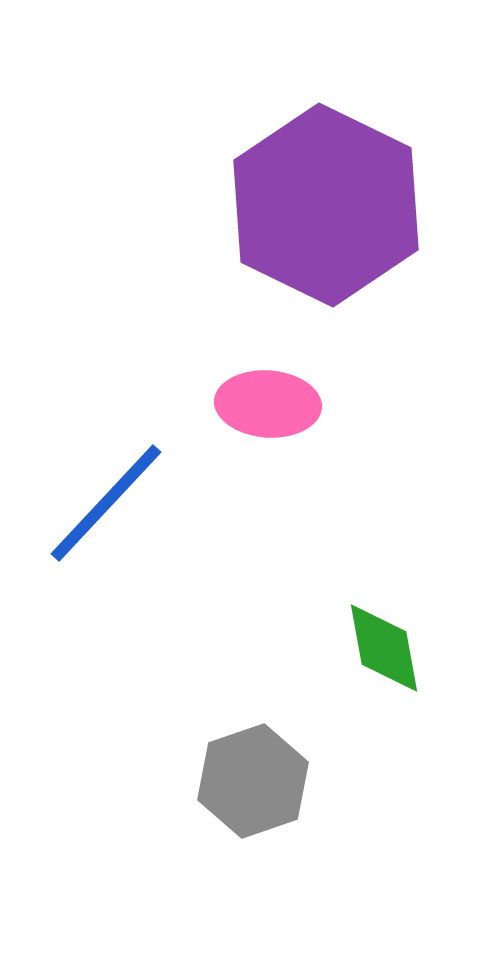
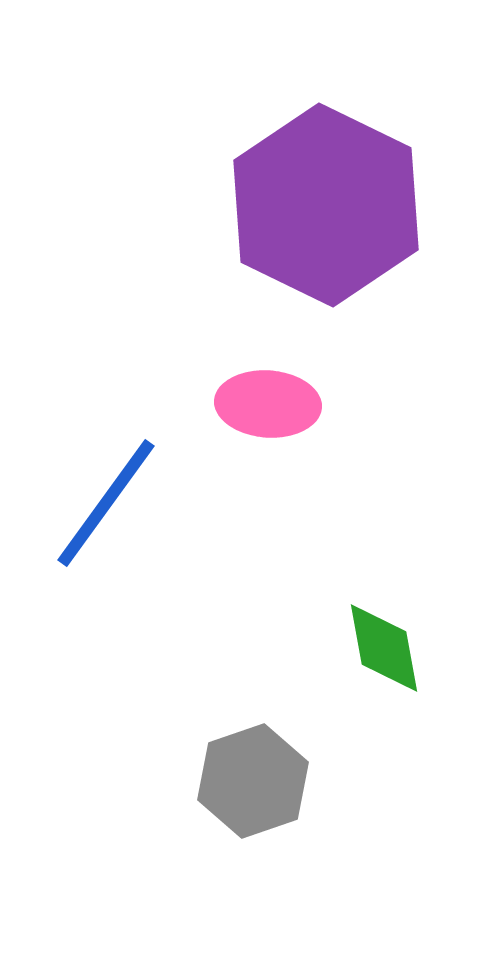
blue line: rotated 7 degrees counterclockwise
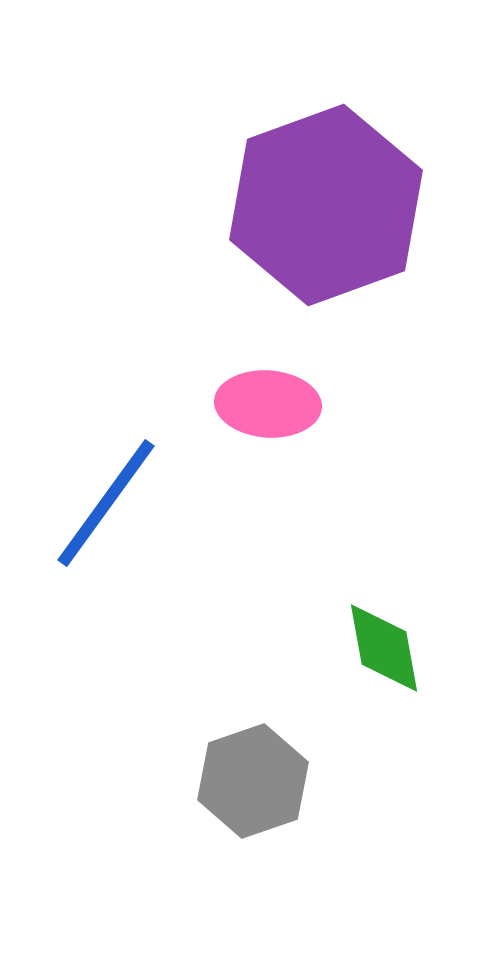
purple hexagon: rotated 14 degrees clockwise
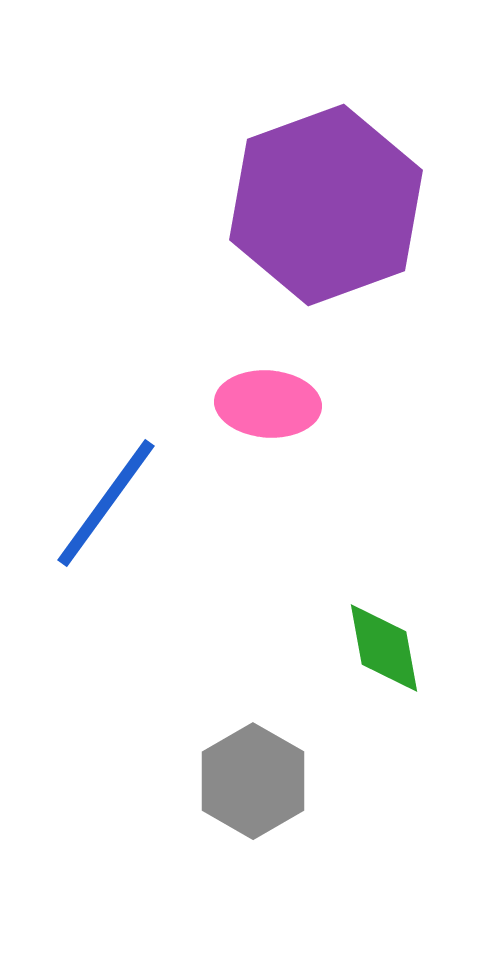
gray hexagon: rotated 11 degrees counterclockwise
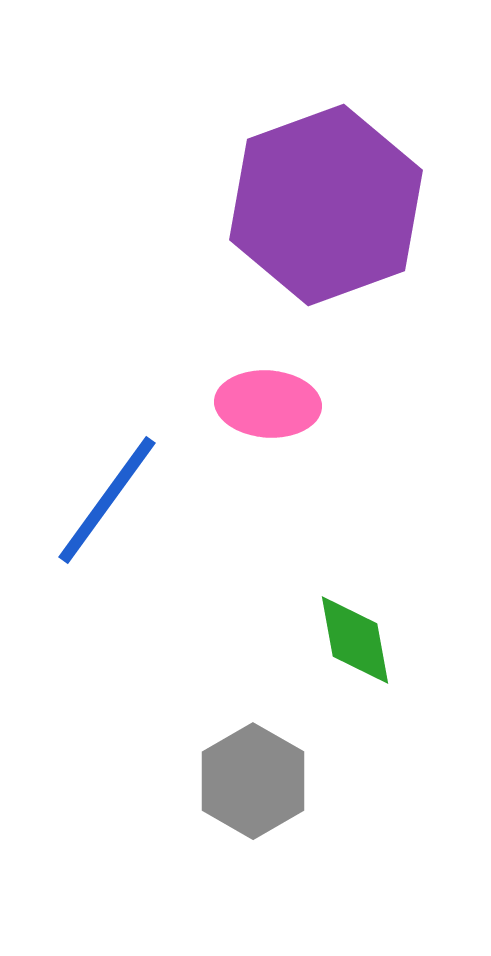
blue line: moved 1 px right, 3 px up
green diamond: moved 29 px left, 8 px up
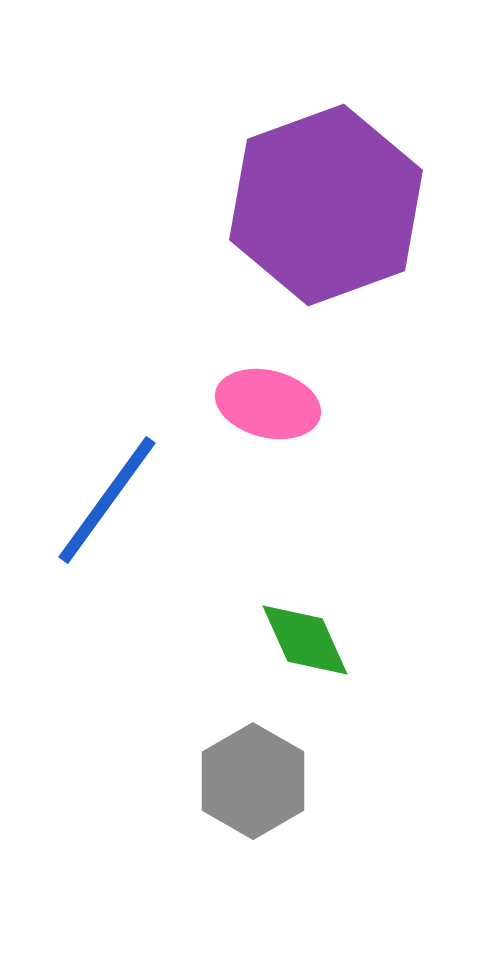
pink ellipse: rotated 10 degrees clockwise
green diamond: moved 50 px left; rotated 14 degrees counterclockwise
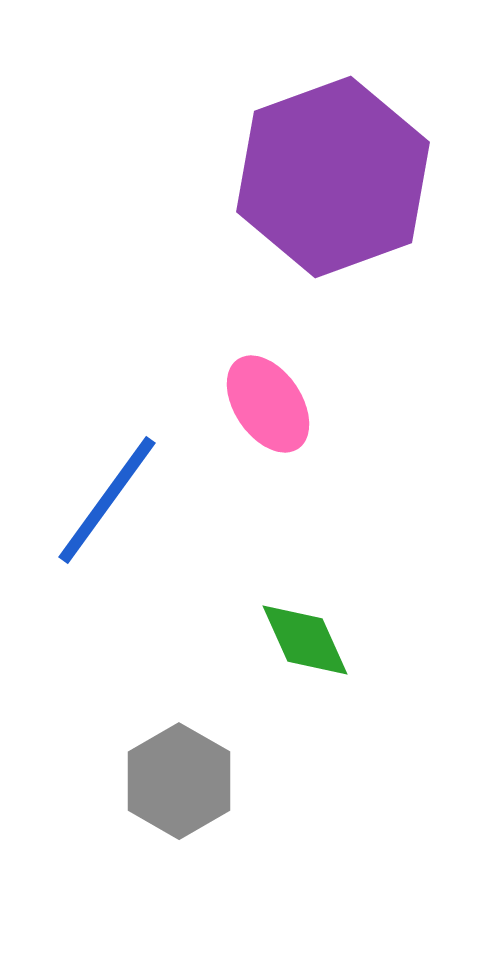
purple hexagon: moved 7 px right, 28 px up
pink ellipse: rotated 42 degrees clockwise
gray hexagon: moved 74 px left
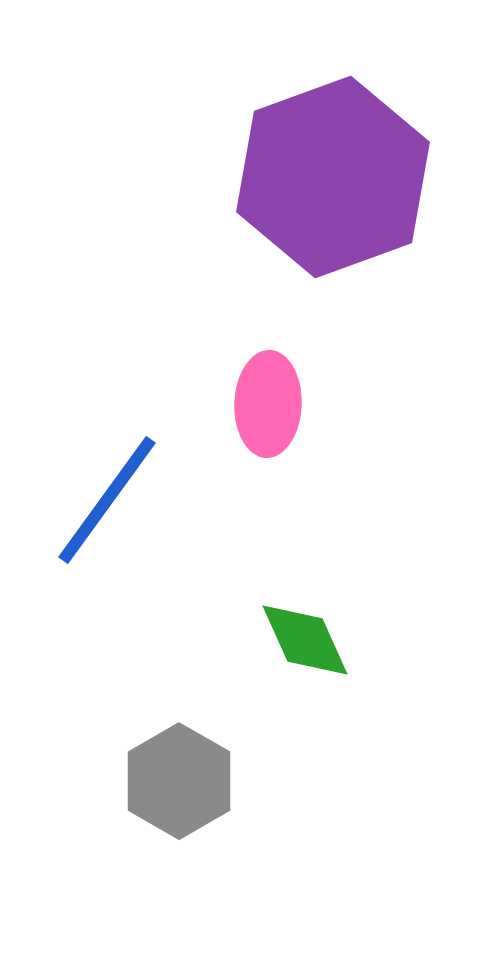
pink ellipse: rotated 36 degrees clockwise
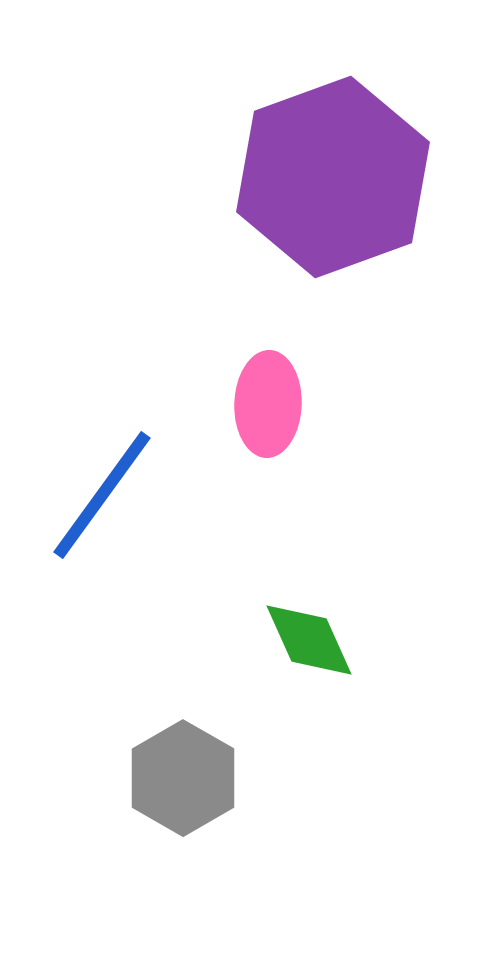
blue line: moved 5 px left, 5 px up
green diamond: moved 4 px right
gray hexagon: moved 4 px right, 3 px up
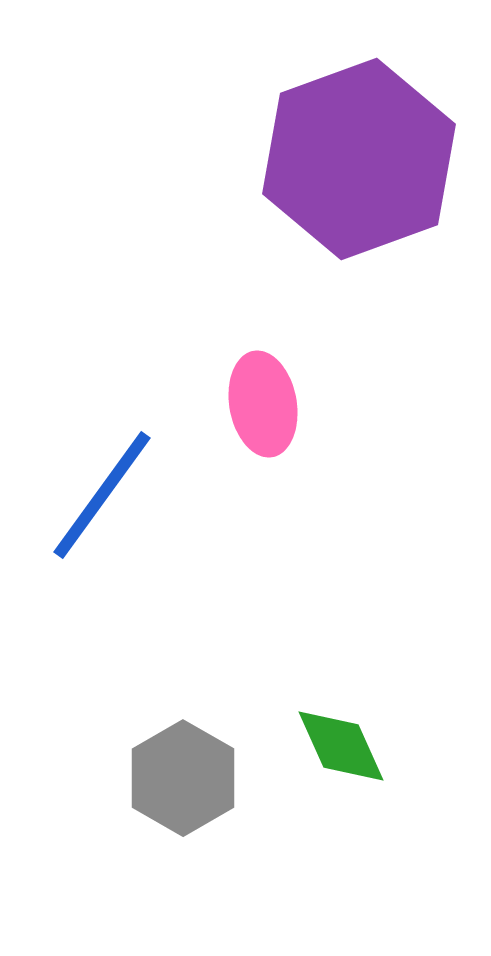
purple hexagon: moved 26 px right, 18 px up
pink ellipse: moved 5 px left; rotated 12 degrees counterclockwise
green diamond: moved 32 px right, 106 px down
